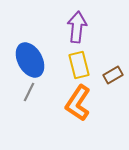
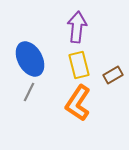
blue ellipse: moved 1 px up
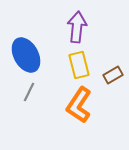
blue ellipse: moved 4 px left, 4 px up
orange L-shape: moved 1 px right, 2 px down
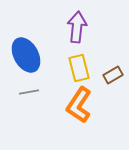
yellow rectangle: moved 3 px down
gray line: rotated 54 degrees clockwise
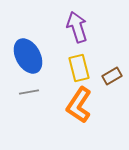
purple arrow: rotated 24 degrees counterclockwise
blue ellipse: moved 2 px right, 1 px down
brown rectangle: moved 1 px left, 1 px down
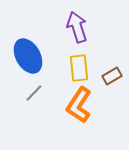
yellow rectangle: rotated 8 degrees clockwise
gray line: moved 5 px right, 1 px down; rotated 36 degrees counterclockwise
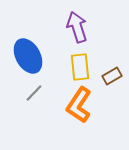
yellow rectangle: moved 1 px right, 1 px up
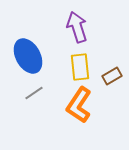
gray line: rotated 12 degrees clockwise
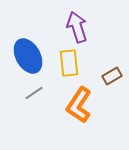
yellow rectangle: moved 11 px left, 4 px up
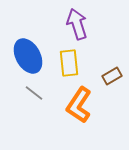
purple arrow: moved 3 px up
gray line: rotated 72 degrees clockwise
